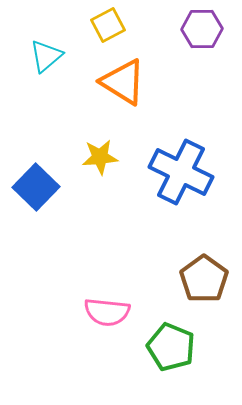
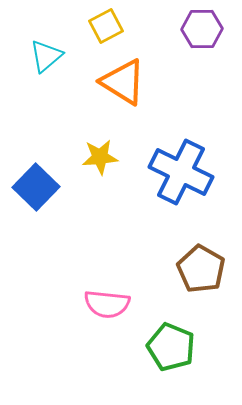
yellow square: moved 2 px left, 1 px down
brown pentagon: moved 3 px left, 10 px up; rotated 6 degrees counterclockwise
pink semicircle: moved 8 px up
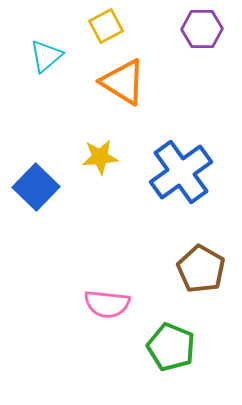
blue cross: rotated 28 degrees clockwise
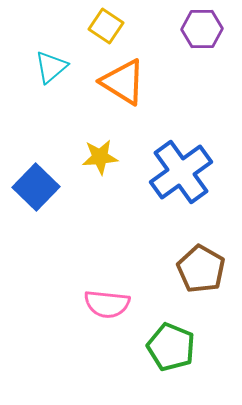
yellow square: rotated 28 degrees counterclockwise
cyan triangle: moved 5 px right, 11 px down
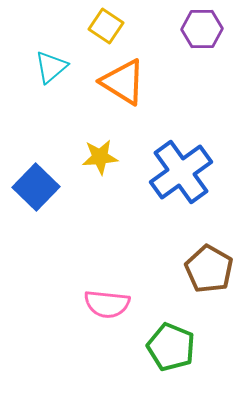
brown pentagon: moved 8 px right
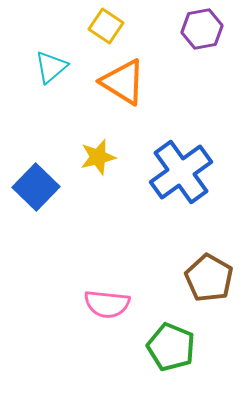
purple hexagon: rotated 9 degrees counterclockwise
yellow star: moved 2 px left; rotated 9 degrees counterclockwise
brown pentagon: moved 9 px down
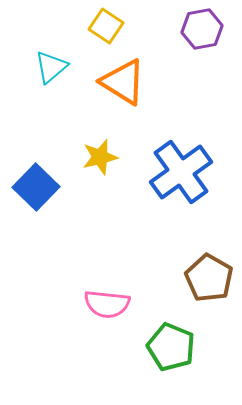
yellow star: moved 2 px right
